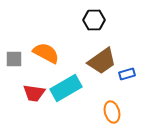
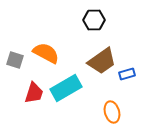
gray square: moved 1 px right, 1 px down; rotated 18 degrees clockwise
red trapezoid: rotated 80 degrees counterclockwise
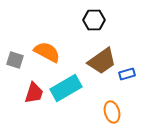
orange semicircle: moved 1 px right, 1 px up
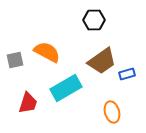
gray square: rotated 30 degrees counterclockwise
red trapezoid: moved 6 px left, 10 px down
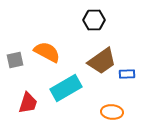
blue rectangle: rotated 14 degrees clockwise
orange ellipse: rotated 70 degrees counterclockwise
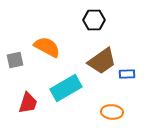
orange semicircle: moved 5 px up
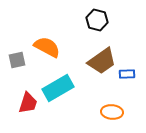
black hexagon: moved 3 px right; rotated 15 degrees clockwise
gray square: moved 2 px right
cyan rectangle: moved 8 px left
